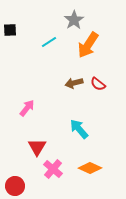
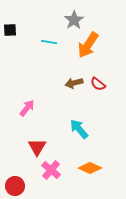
cyan line: rotated 42 degrees clockwise
pink cross: moved 2 px left, 1 px down
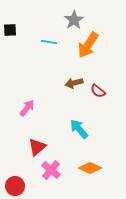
red semicircle: moved 7 px down
red triangle: rotated 18 degrees clockwise
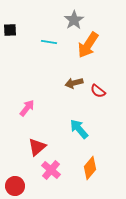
orange diamond: rotated 75 degrees counterclockwise
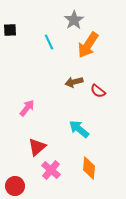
cyan line: rotated 56 degrees clockwise
brown arrow: moved 1 px up
cyan arrow: rotated 10 degrees counterclockwise
orange diamond: moved 1 px left; rotated 35 degrees counterclockwise
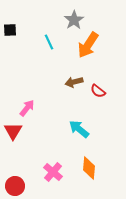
red triangle: moved 24 px left, 16 px up; rotated 18 degrees counterclockwise
pink cross: moved 2 px right, 2 px down
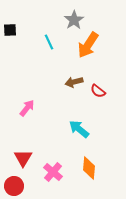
red triangle: moved 10 px right, 27 px down
red circle: moved 1 px left
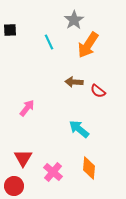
brown arrow: rotated 18 degrees clockwise
